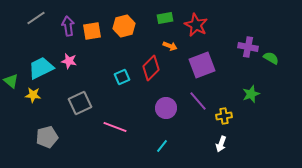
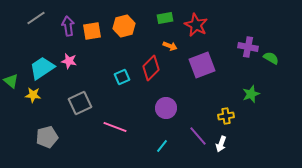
cyan trapezoid: moved 1 px right; rotated 8 degrees counterclockwise
purple line: moved 35 px down
yellow cross: moved 2 px right
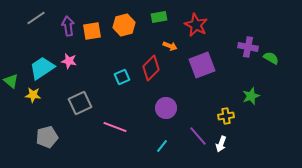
green rectangle: moved 6 px left, 1 px up
orange hexagon: moved 1 px up
green star: moved 2 px down
